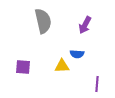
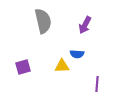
purple square: rotated 21 degrees counterclockwise
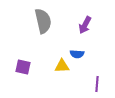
purple square: rotated 28 degrees clockwise
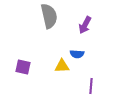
gray semicircle: moved 6 px right, 5 px up
purple line: moved 6 px left, 2 px down
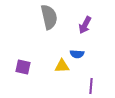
gray semicircle: moved 1 px down
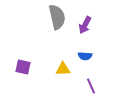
gray semicircle: moved 8 px right
blue semicircle: moved 8 px right, 2 px down
yellow triangle: moved 1 px right, 3 px down
purple line: rotated 28 degrees counterclockwise
